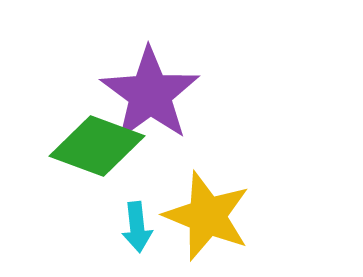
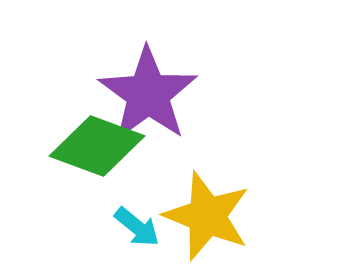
purple star: moved 2 px left
cyan arrow: rotated 45 degrees counterclockwise
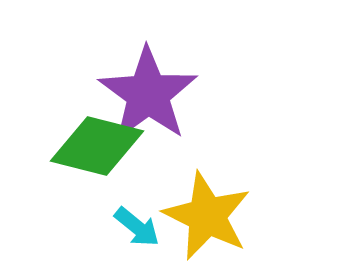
green diamond: rotated 6 degrees counterclockwise
yellow star: rotated 4 degrees clockwise
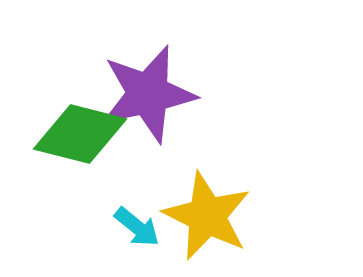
purple star: rotated 24 degrees clockwise
green diamond: moved 17 px left, 12 px up
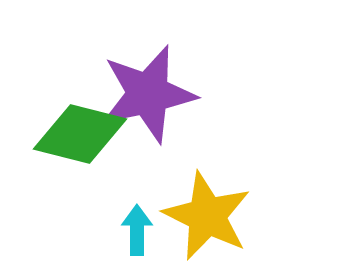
cyan arrow: moved 3 px down; rotated 129 degrees counterclockwise
